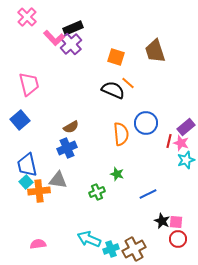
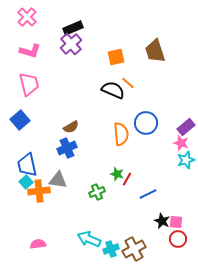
pink L-shape: moved 24 px left, 13 px down; rotated 30 degrees counterclockwise
orange square: rotated 30 degrees counterclockwise
red line: moved 42 px left, 38 px down; rotated 16 degrees clockwise
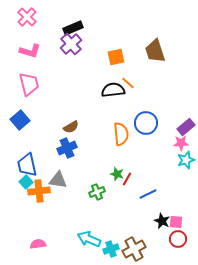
black semicircle: rotated 30 degrees counterclockwise
pink star: rotated 21 degrees counterclockwise
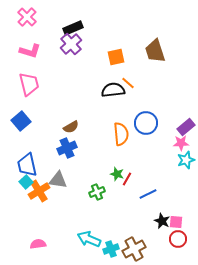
blue square: moved 1 px right, 1 px down
orange cross: rotated 25 degrees counterclockwise
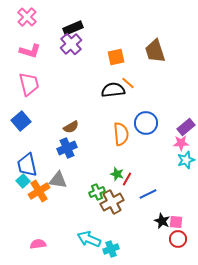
cyan square: moved 3 px left, 1 px up
brown cross: moved 22 px left, 47 px up
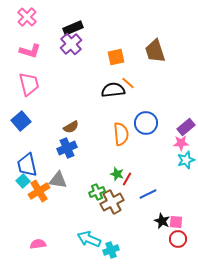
cyan cross: moved 1 px down
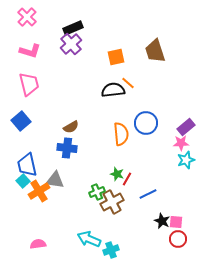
blue cross: rotated 30 degrees clockwise
gray triangle: moved 3 px left
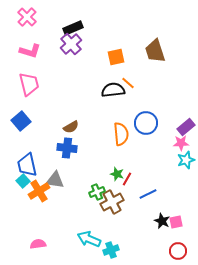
pink square: rotated 16 degrees counterclockwise
red circle: moved 12 px down
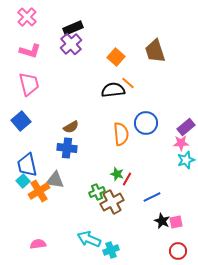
orange square: rotated 36 degrees counterclockwise
blue line: moved 4 px right, 3 px down
